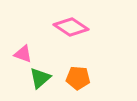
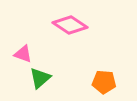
pink diamond: moved 1 px left, 2 px up
orange pentagon: moved 26 px right, 4 px down
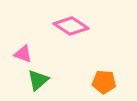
pink diamond: moved 1 px right, 1 px down
green triangle: moved 2 px left, 2 px down
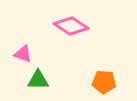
green triangle: rotated 40 degrees clockwise
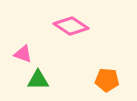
orange pentagon: moved 3 px right, 2 px up
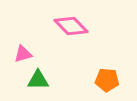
pink diamond: rotated 12 degrees clockwise
pink triangle: rotated 36 degrees counterclockwise
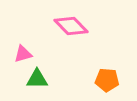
green triangle: moved 1 px left, 1 px up
